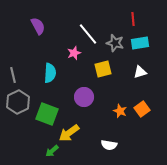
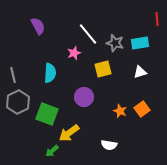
red line: moved 24 px right
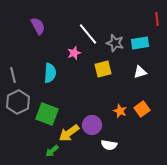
purple circle: moved 8 px right, 28 px down
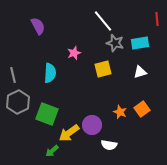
white line: moved 15 px right, 13 px up
orange star: moved 1 px down
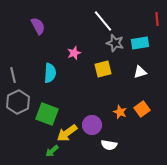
yellow arrow: moved 2 px left
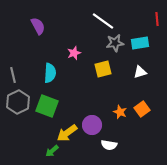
white line: rotated 15 degrees counterclockwise
gray star: rotated 24 degrees counterclockwise
green square: moved 8 px up
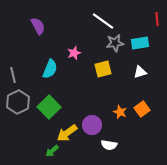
cyan semicircle: moved 4 px up; rotated 18 degrees clockwise
green square: moved 2 px right, 1 px down; rotated 25 degrees clockwise
